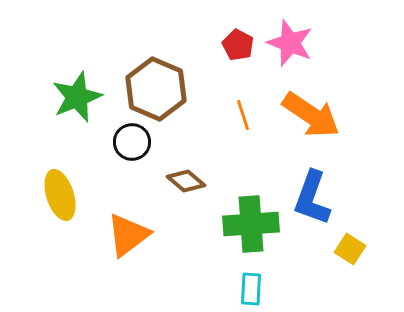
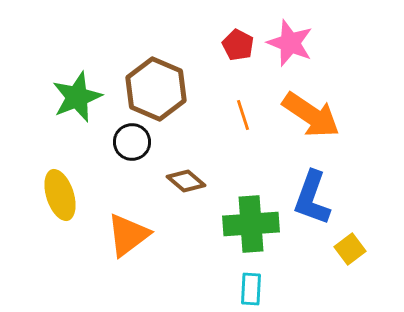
yellow square: rotated 20 degrees clockwise
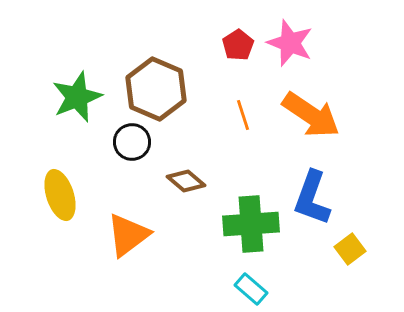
red pentagon: rotated 12 degrees clockwise
cyan rectangle: rotated 52 degrees counterclockwise
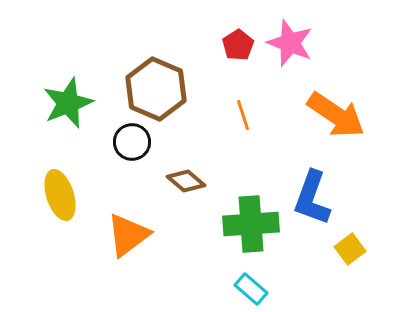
green star: moved 9 px left, 6 px down
orange arrow: moved 25 px right
